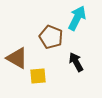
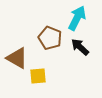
brown pentagon: moved 1 px left, 1 px down
black arrow: moved 4 px right, 15 px up; rotated 18 degrees counterclockwise
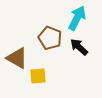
black arrow: moved 1 px left
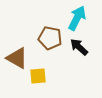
brown pentagon: rotated 10 degrees counterclockwise
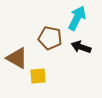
black arrow: moved 2 px right; rotated 24 degrees counterclockwise
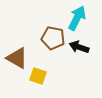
brown pentagon: moved 3 px right
black arrow: moved 2 px left
yellow square: rotated 24 degrees clockwise
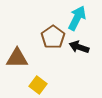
brown pentagon: moved 1 px up; rotated 25 degrees clockwise
brown triangle: rotated 30 degrees counterclockwise
yellow square: moved 9 px down; rotated 18 degrees clockwise
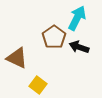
brown pentagon: moved 1 px right
brown triangle: rotated 25 degrees clockwise
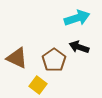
cyan arrow: rotated 45 degrees clockwise
brown pentagon: moved 23 px down
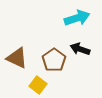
black arrow: moved 1 px right, 2 px down
